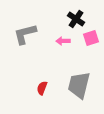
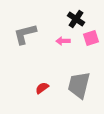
red semicircle: rotated 32 degrees clockwise
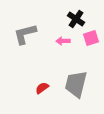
gray trapezoid: moved 3 px left, 1 px up
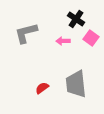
gray L-shape: moved 1 px right, 1 px up
pink square: rotated 35 degrees counterclockwise
gray trapezoid: rotated 20 degrees counterclockwise
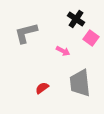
pink arrow: moved 10 px down; rotated 152 degrees counterclockwise
gray trapezoid: moved 4 px right, 1 px up
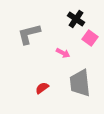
gray L-shape: moved 3 px right, 1 px down
pink square: moved 1 px left
pink arrow: moved 2 px down
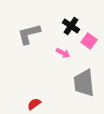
black cross: moved 5 px left, 7 px down
pink square: moved 1 px left, 3 px down
gray trapezoid: moved 4 px right
red semicircle: moved 8 px left, 16 px down
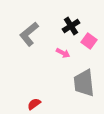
black cross: rotated 24 degrees clockwise
gray L-shape: rotated 25 degrees counterclockwise
